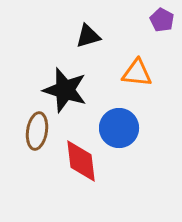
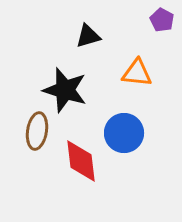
blue circle: moved 5 px right, 5 px down
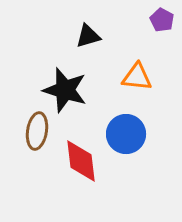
orange triangle: moved 4 px down
blue circle: moved 2 px right, 1 px down
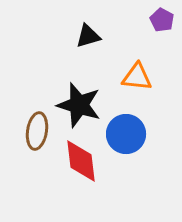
black star: moved 14 px right, 15 px down
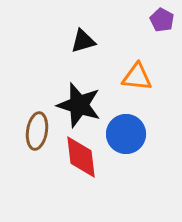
black triangle: moved 5 px left, 5 px down
red diamond: moved 4 px up
